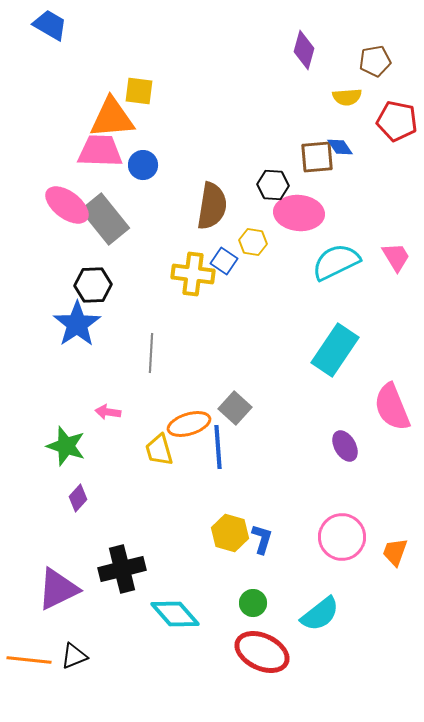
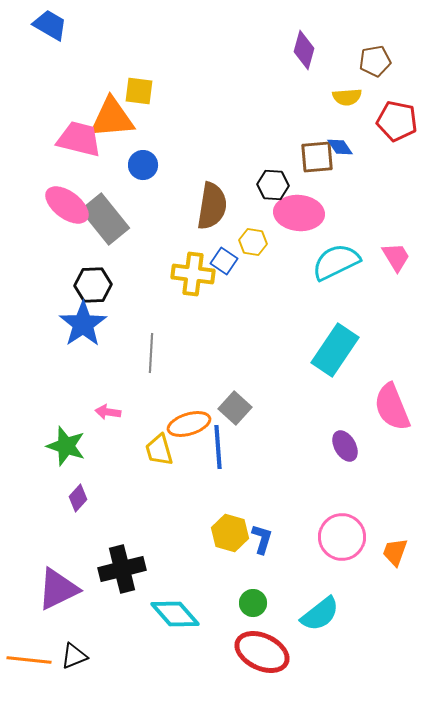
pink trapezoid at (100, 151): moved 21 px left, 12 px up; rotated 12 degrees clockwise
blue star at (77, 324): moved 6 px right
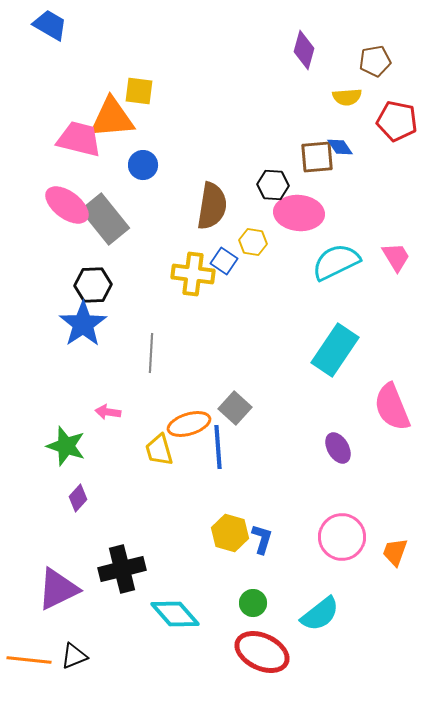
purple ellipse at (345, 446): moved 7 px left, 2 px down
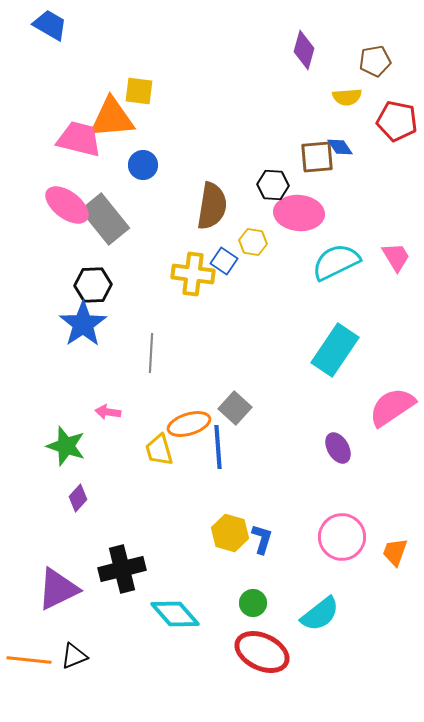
pink semicircle at (392, 407): rotated 78 degrees clockwise
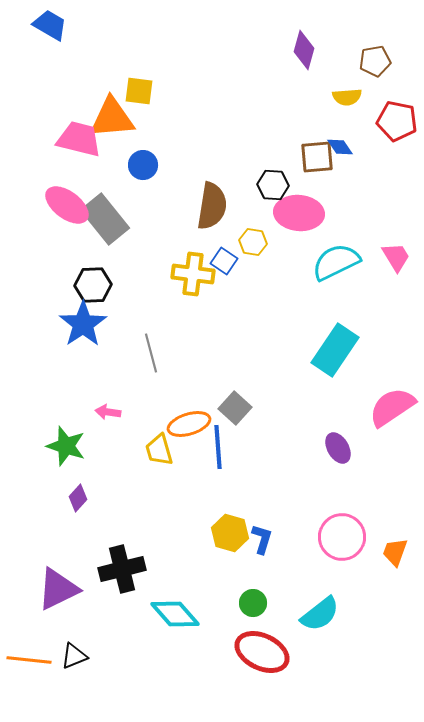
gray line at (151, 353): rotated 18 degrees counterclockwise
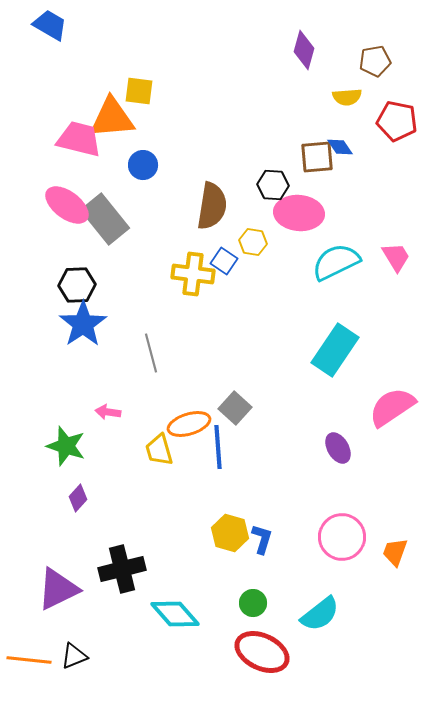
black hexagon at (93, 285): moved 16 px left
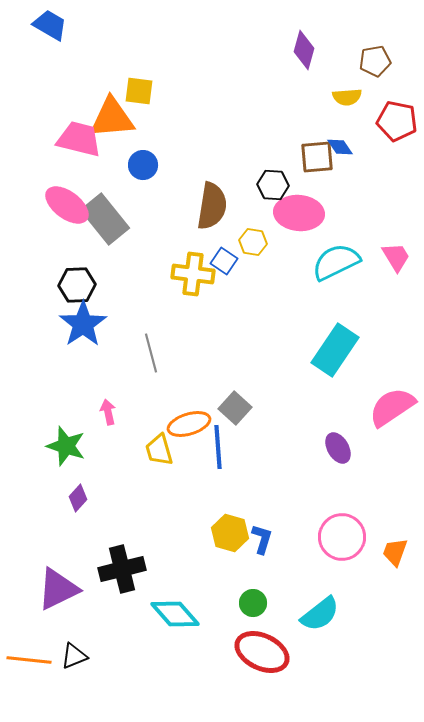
pink arrow at (108, 412): rotated 70 degrees clockwise
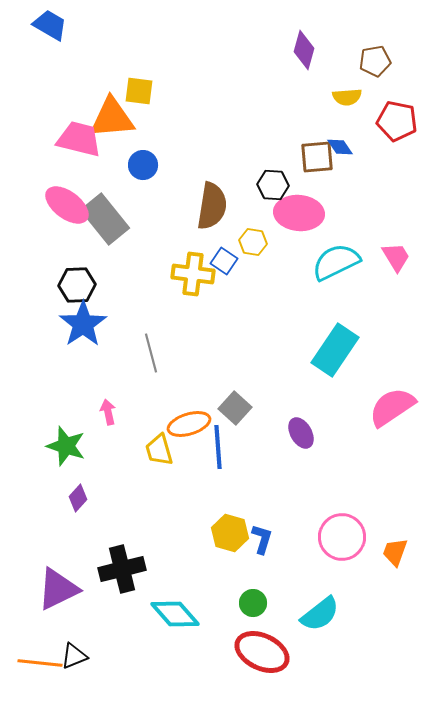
purple ellipse at (338, 448): moved 37 px left, 15 px up
orange line at (29, 660): moved 11 px right, 3 px down
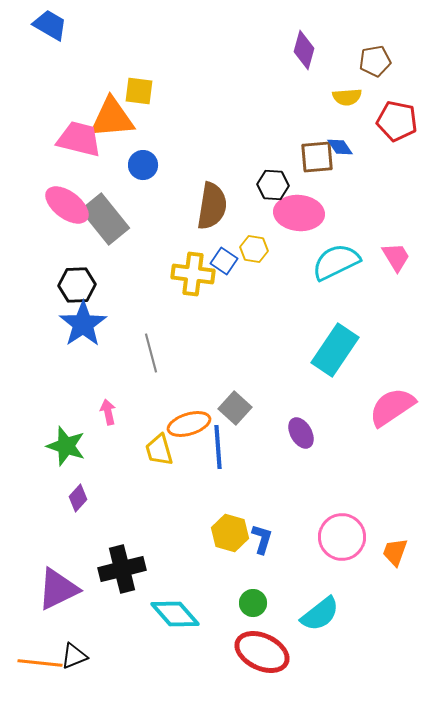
yellow hexagon at (253, 242): moved 1 px right, 7 px down
